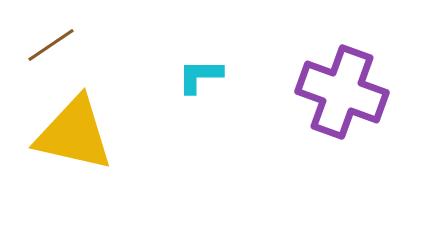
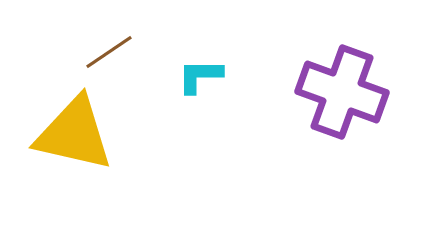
brown line: moved 58 px right, 7 px down
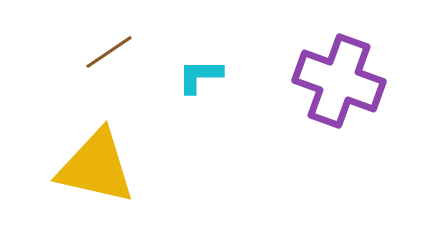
purple cross: moved 3 px left, 11 px up
yellow triangle: moved 22 px right, 33 px down
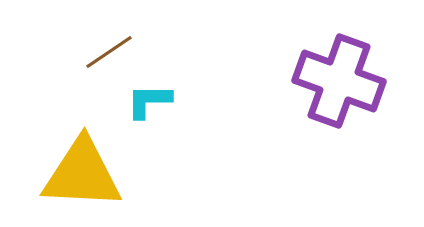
cyan L-shape: moved 51 px left, 25 px down
yellow triangle: moved 14 px left, 7 px down; rotated 10 degrees counterclockwise
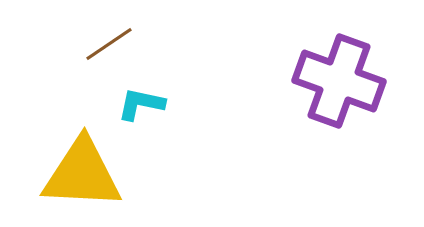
brown line: moved 8 px up
cyan L-shape: moved 8 px left, 3 px down; rotated 12 degrees clockwise
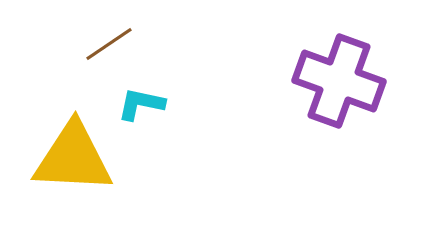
yellow triangle: moved 9 px left, 16 px up
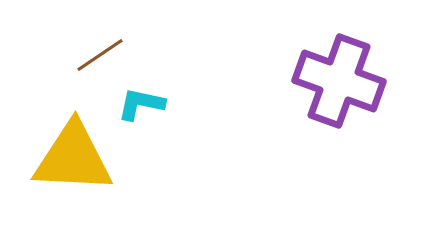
brown line: moved 9 px left, 11 px down
